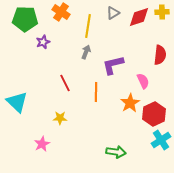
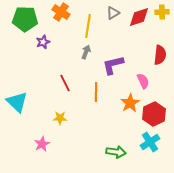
cyan cross: moved 11 px left, 2 px down
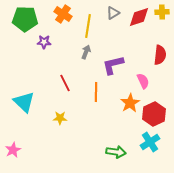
orange cross: moved 2 px right, 2 px down
purple star: moved 1 px right; rotated 24 degrees clockwise
cyan triangle: moved 7 px right
pink star: moved 29 px left, 6 px down
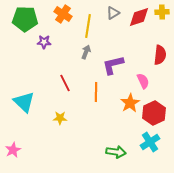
red hexagon: moved 1 px up
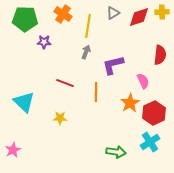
red line: rotated 42 degrees counterclockwise
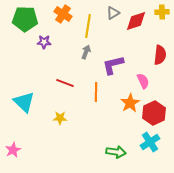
red diamond: moved 3 px left, 4 px down
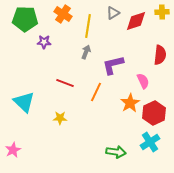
orange line: rotated 24 degrees clockwise
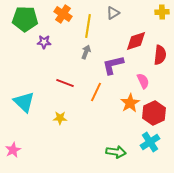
red diamond: moved 20 px down
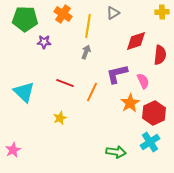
purple L-shape: moved 4 px right, 9 px down
orange line: moved 4 px left
cyan triangle: moved 10 px up
yellow star: rotated 24 degrees counterclockwise
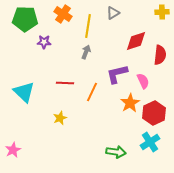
red line: rotated 18 degrees counterclockwise
